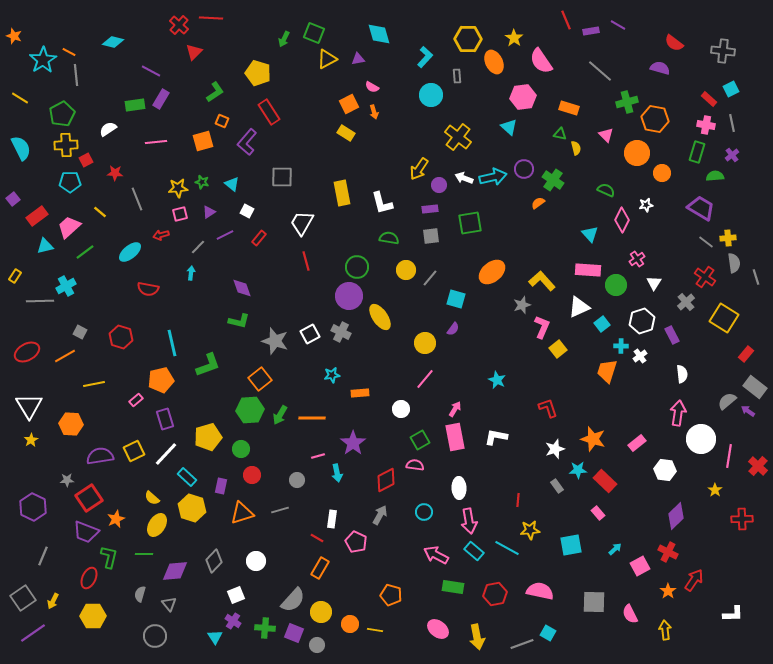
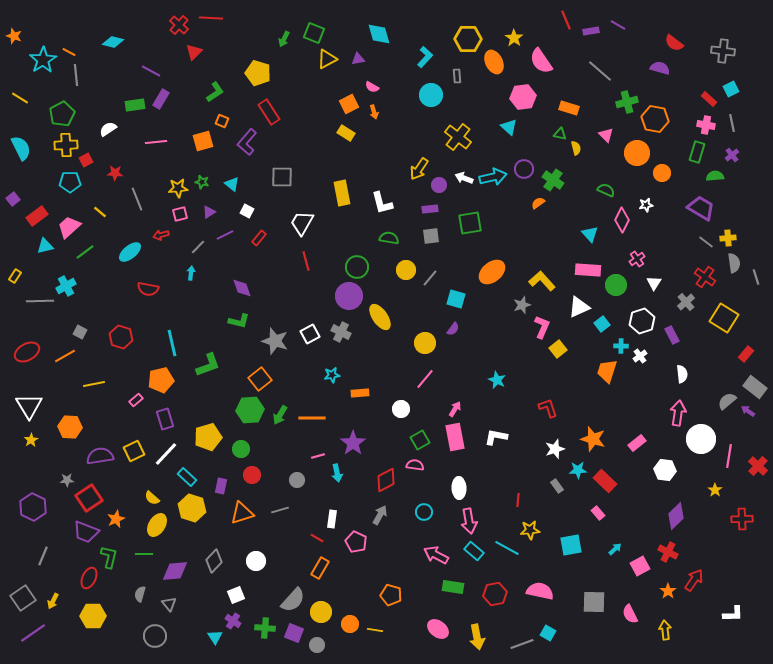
orange hexagon at (71, 424): moved 1 px left, 3 px down
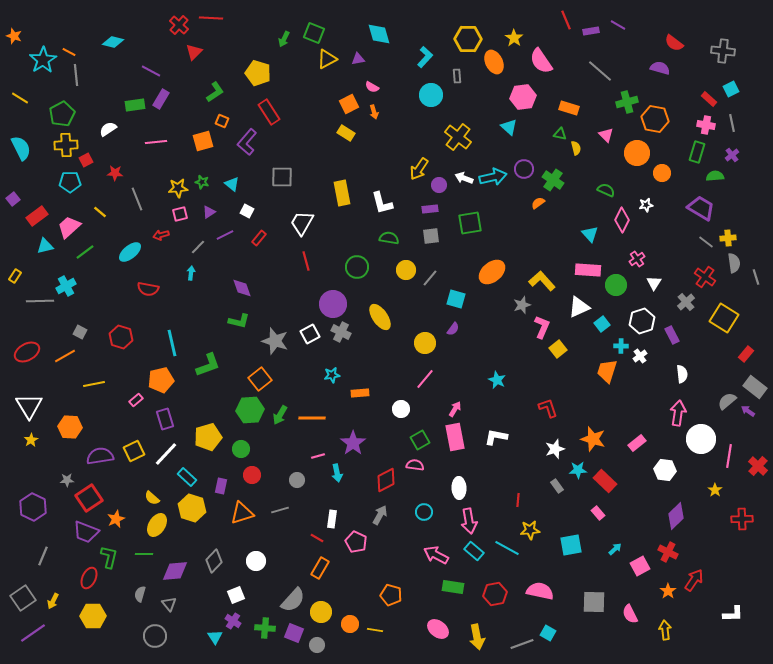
purple circle at (349, 296): moved 16 px left, 8 px down
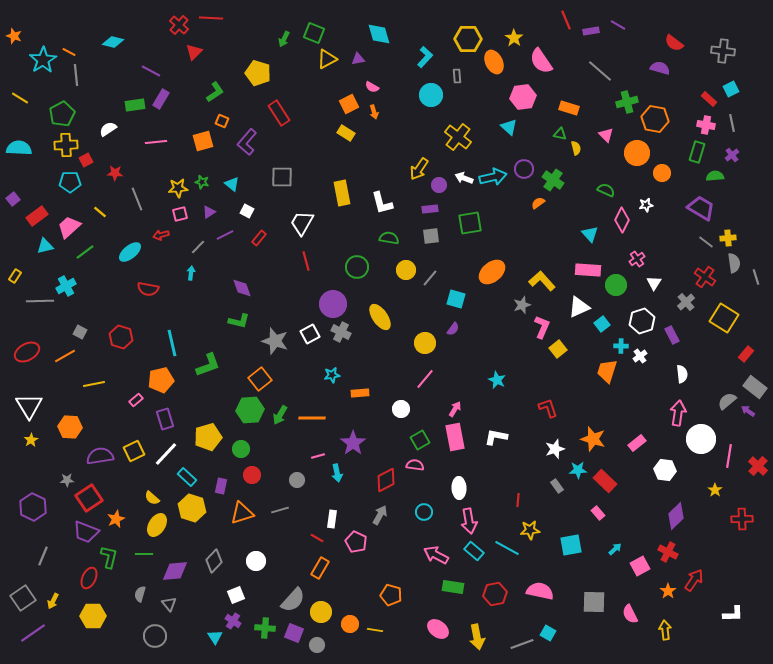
red rectangle at (269, 112): moved 10 px right, 1 px down
cyan semicircle at (21, 148): moved 2 px left; rotated 60 degrees counterclockwise
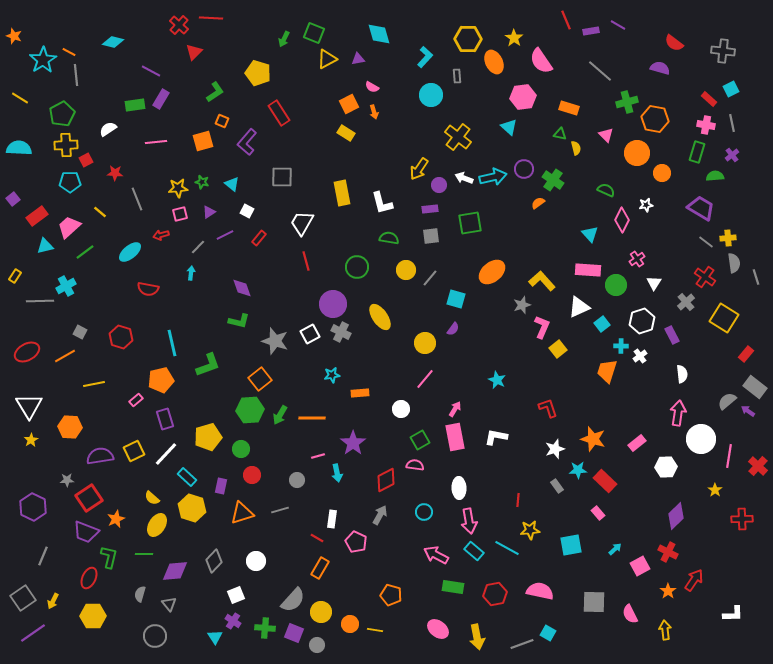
white hexagon at (665, 470): moved 1 px right, 3 px up; rotated 10 degrees counterclockwise
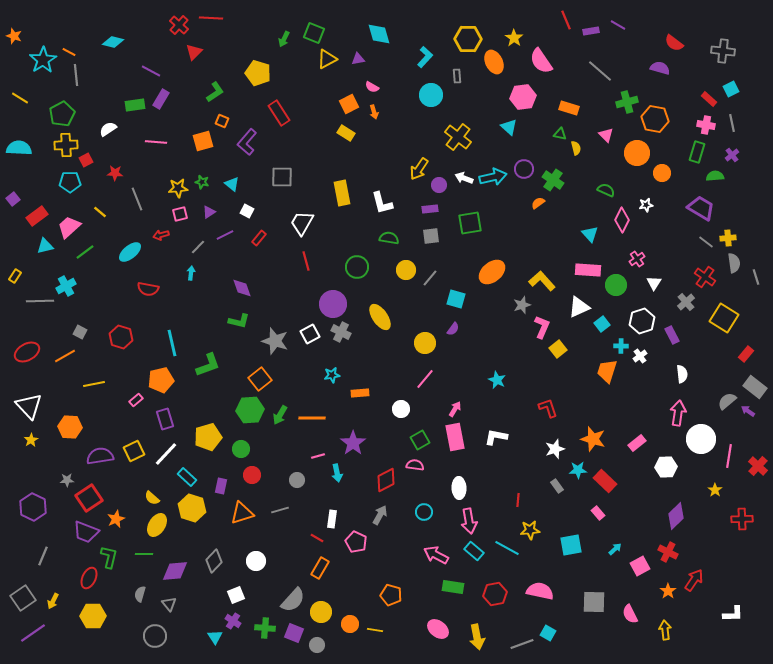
pink line at (156, 142): rotated 10 degrees clockwise
white triangle at (29, 406): rotated 12 degrees counterclockwise
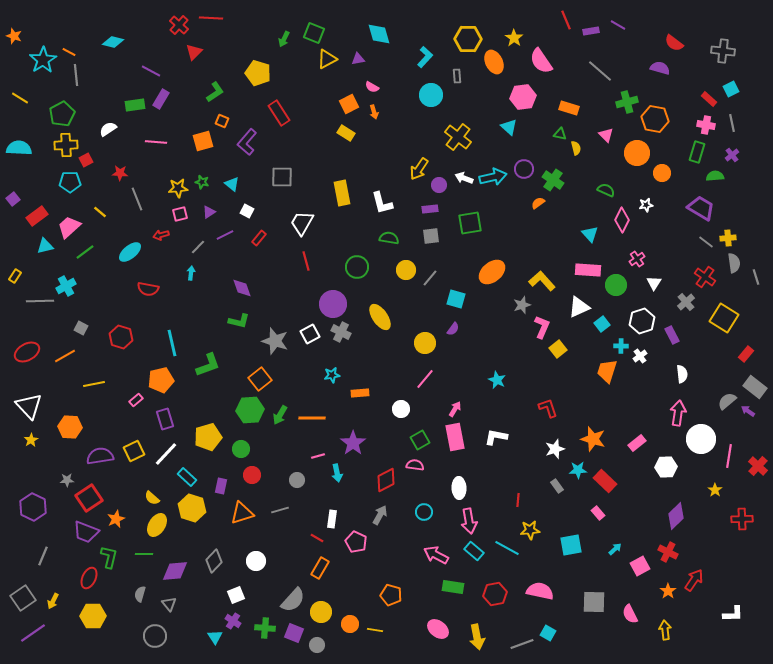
red star at (115, 173): moved 5 px right
gray square at (80, 332): moved 1 px right, 4 px up
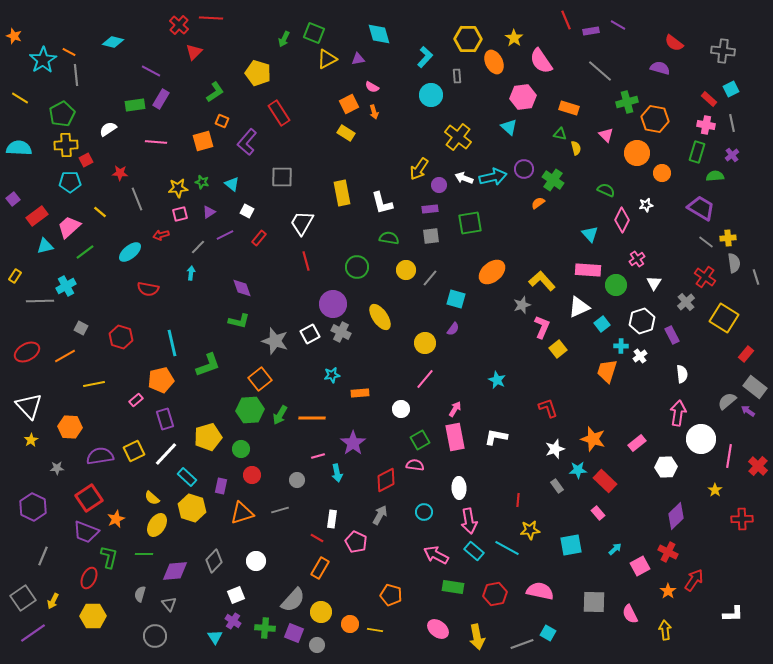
gray star at (67, 480): moved 10 px left, 12 px up
